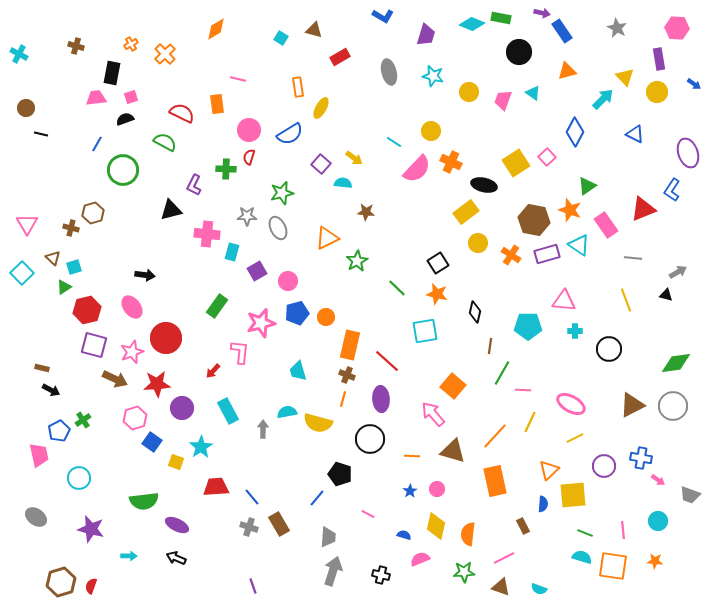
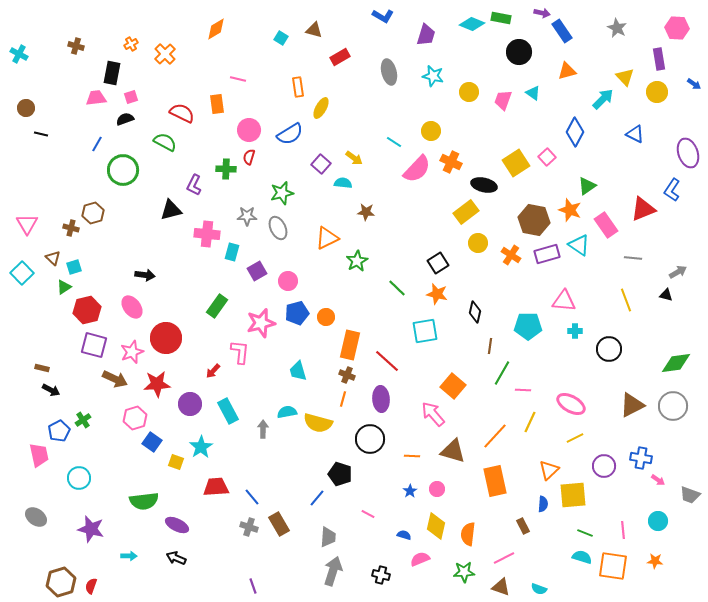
purple circle at (182, 408): moved 8 px right, 4 px up
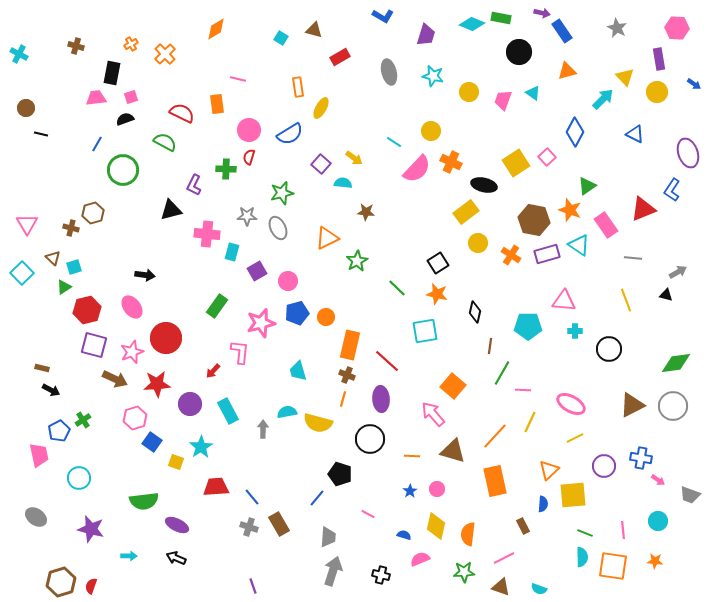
cyan semicircle at (582, 557): rotated 72 degrees clockwise
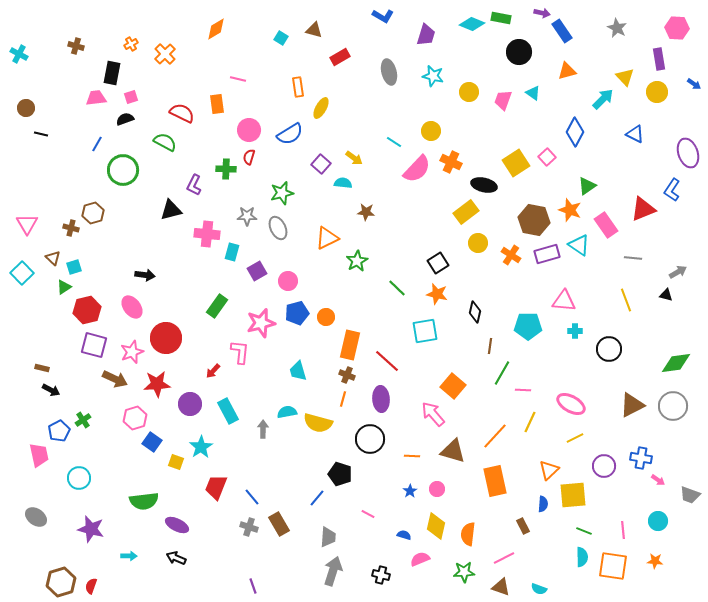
red trapezoid at (216, 487): rotated 64 degrees counterclockwise
green line at (585, 533): moved 1 px left, 2 px up
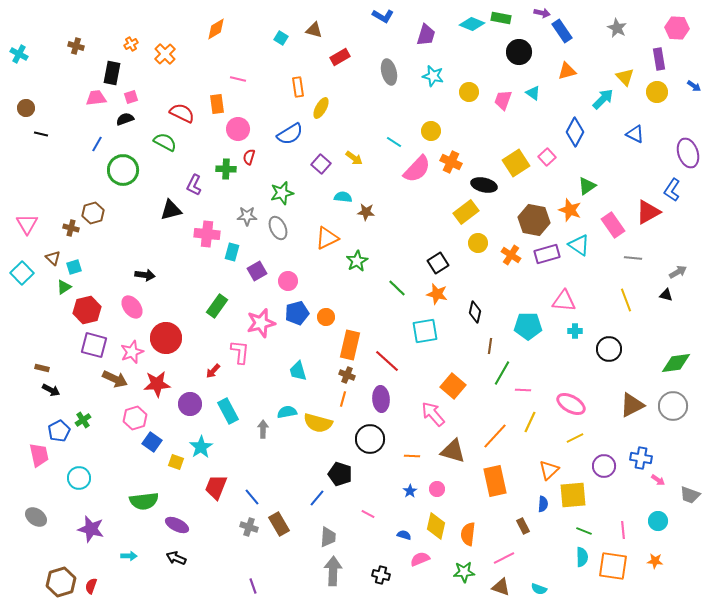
blue arrow at (694, 84): moved 2 px down
pink circle at (249, 130): moved 11 px left, 1 px up
cyan semicircle at (343, 183): moved 14 px down
red triangle at (643, 209): moved 5 px right, 3 px down; rotated 8 degrees counterclockwise
pink rectangle at (606, 225): moved 7 px right
gray arrow at (333, 571): rotated 16 degrees counterclockwise
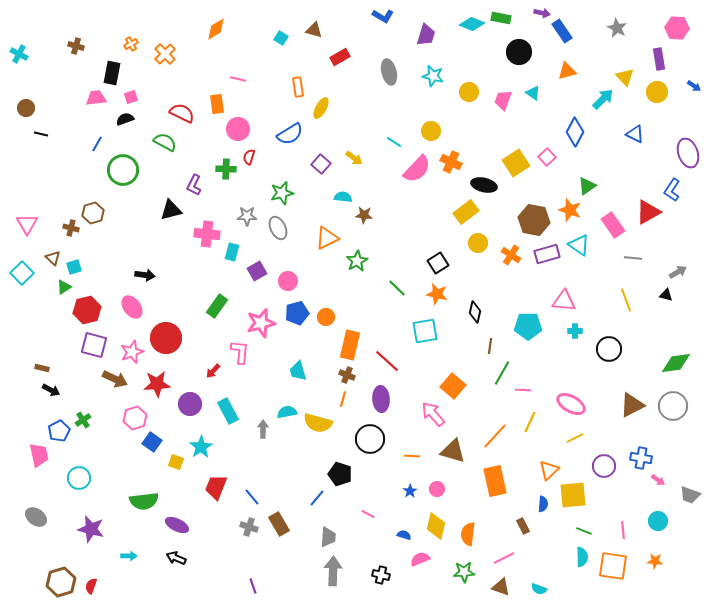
brown star at (366, 212): moved 2 px left, 3 px down
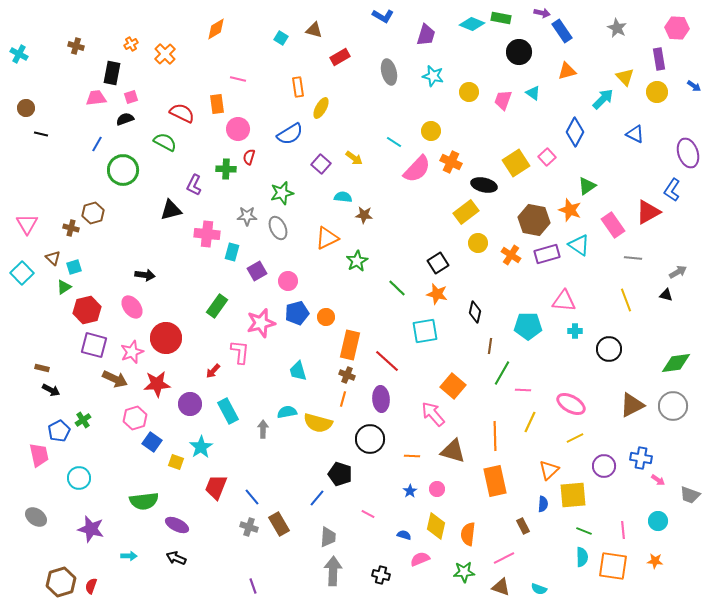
orange line at (495, 436): rotated 44 degrees counterclockwise
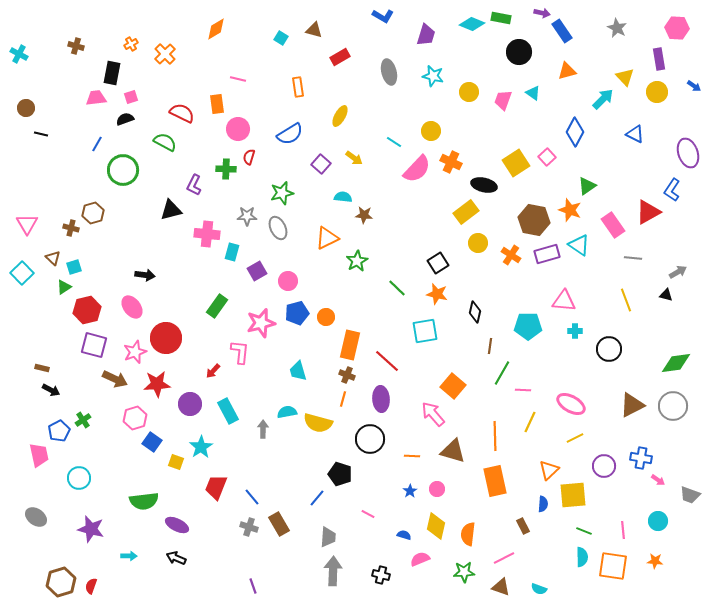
yellow ellipse at (321, 108): moved 19 px right, 8 px down
pink star at (132, 352): moved 3 px right
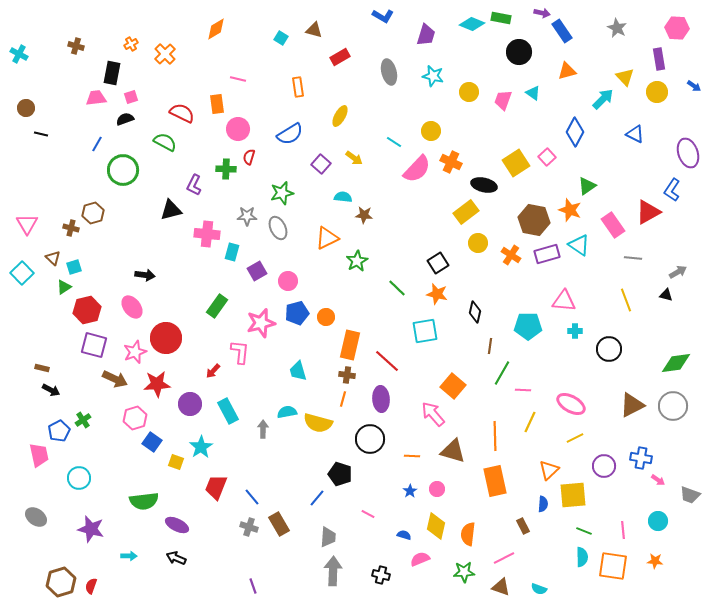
brown cross at (347, 375): rotated 14 degrees counterclockwise
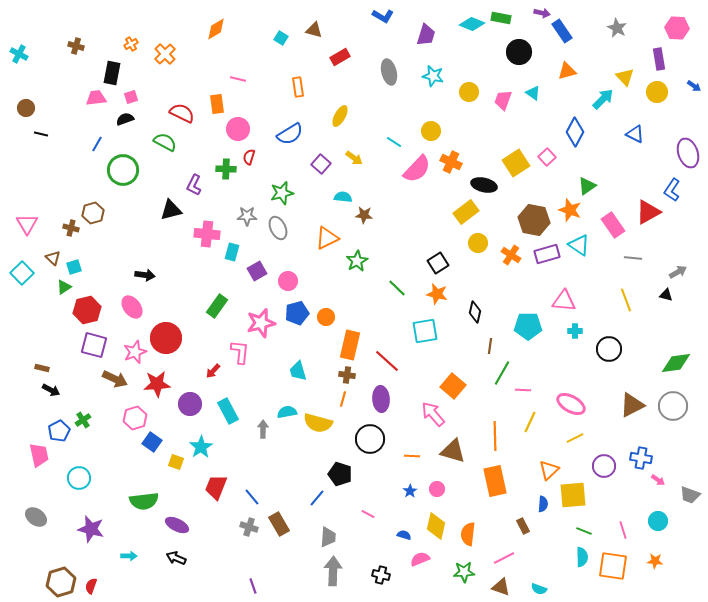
pink line at (623, 530): rotated 12 degrees counterclockwise
